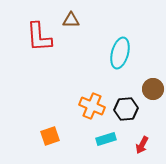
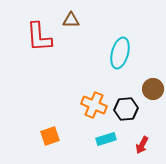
orange cross: moved 2 px right, 1 px up
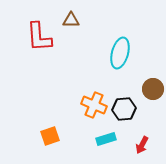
black hexagon: moved 2 px left
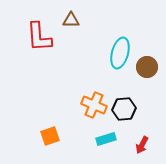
brown circle: moved 6 px left, 22 px up
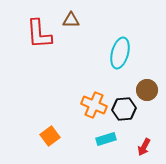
red L-shape: moved 3 px up
brown circle: moved 23 px down
orange square: rotated 18 degrees counterclockwise
red arrow: moved 2 px right, 2 px down
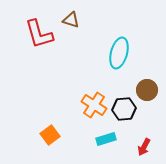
brown triangle: rotated 18 degrees clockwise
red L-shape: rotated 12 degrees counterclockwise
cyan ellipse: moved 1 px left
orange cross: rotated 10 degrees clockwise
orange square: moved 1 px up
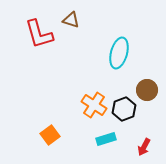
black hexagon: rotated 15 degrees counterclockwise
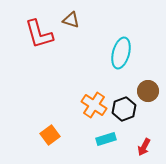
cyan ellipse: moved 2 px right
brown circle: moved 1 px right, 1 px down
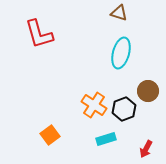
brown triangle: moved 48 px right, 7 px up
red arrow: moved 2 px right, 2 px down
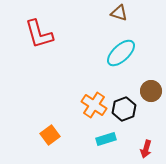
cyan ellipse: rotated 32 degrees clockwise
brown circle: moved 3 px right
red arrow: rotated 12 degrees counterclockwise
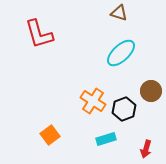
orange cross: moved 1 px left, 4 px up
